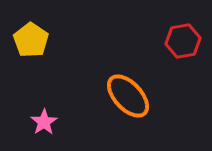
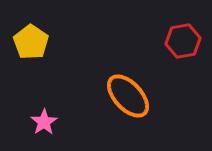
yellow pentagon: moved 2 px down
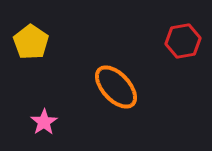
orange ellipse: moved 12 px left, 9 px up
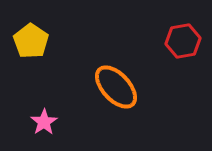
yellow pentagon: moved 1 px up
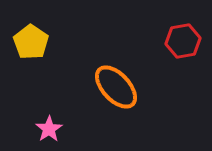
yellow pentagon: moved 1 px down
pink star: moved 5 px right, 7 px down
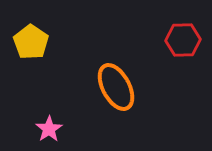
red hexagon: moved 1 px up; rotated 8 degrees clockwise
orange ellipse: rotated 15 degrees clockwise
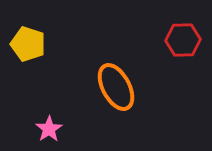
yellow pentagon: moved 3 px left, 2 px down; rotated 16 degrees counterclockwise
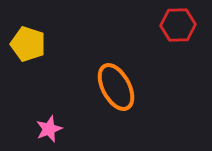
red hexagon: moved 5 px left, 15 px up
pink star: rotated 12 degrees clockwise
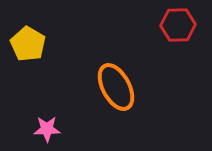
yellow pentagon: rotated 12 degrees clockwise
pink star: moved 2 px left; rotated 20 degrees clockwise
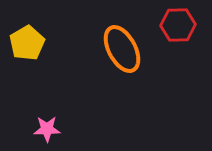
yellow pentagon: moved 1 px left, 1 px up; rotated 12 degrees clockwise
orange ellipse: moved 6 px right, 38 px up
